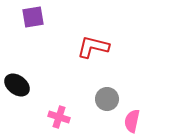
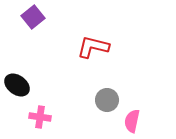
purple square: rotated 30 degrees counterclockwise
gray circle: moved 1 px down
pink cross: moved 19 px left; rotated 10 degrees counterclockwise
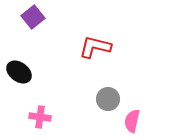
red L-shape: moved 2 px right
black ellipse: moved 2 px right, 13 px up
gray circle: moved 1 px right, 1 px up
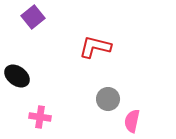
black ellipse: moved 2 px left, 4 px down
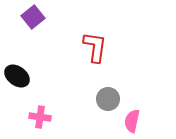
red L-shape: rotated 84 degrees clockwise
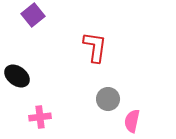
purple square: moved 2 px up
pink cross: rotated 15 degrees counterclockwise
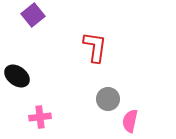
pink semicircle: moved 2 px left
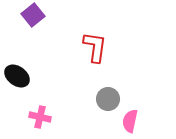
pink cross: rotated 20 degrees clockwise
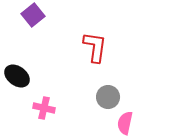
gray circle: moved 2 px up
pink cross: moved 4 px right, 9 px up
pink semicircle: moved 5 px left, 2 px down
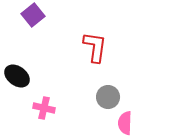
pink semicircle: rotated 10 degrees counterclockwise
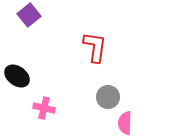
purple square: moved 4 px left
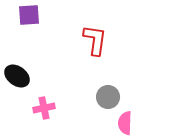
purple square: rotated 35 degrees clockwise
red L-shape: moved 7 px up
pink cross: rotated 25 degrees counterclockwise
